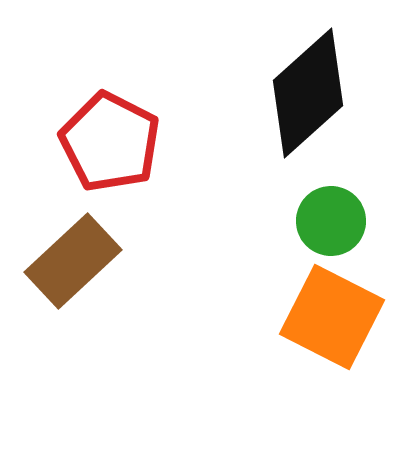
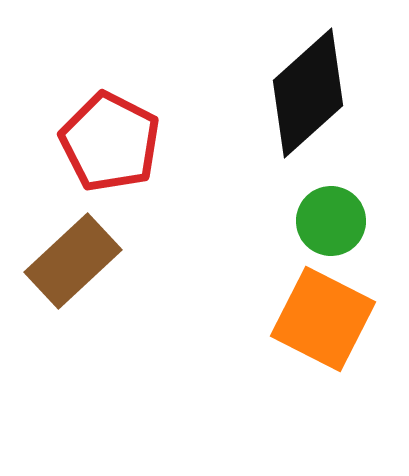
orange square: moved 9 px left, 2 px down
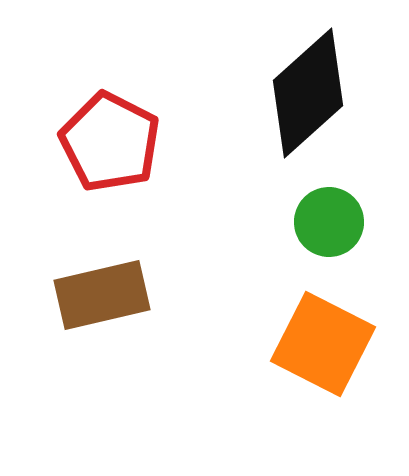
green circle: moved 2 px left, 1 px down
brown rectangle: moved 29 px right, 34 px down; rotated 30 degrees clockwise
orange square: moved 25 px down
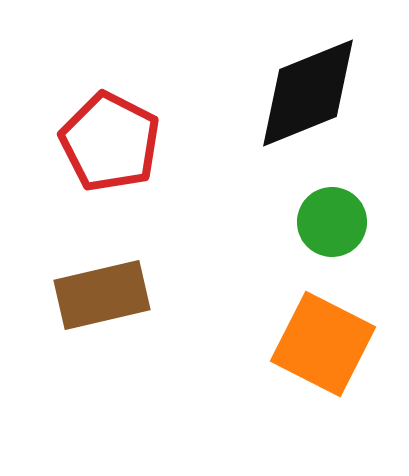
black diamond: rotated 20 degrees clockwise
green circle: moved 3 px right
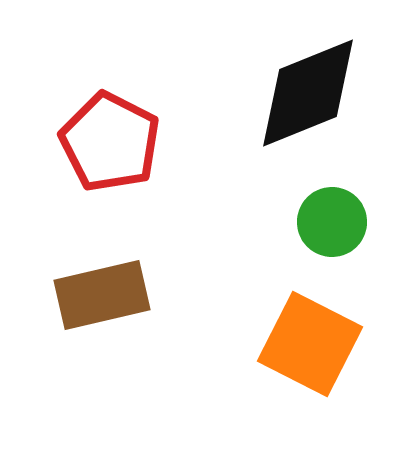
orange square: moved 13 px left
